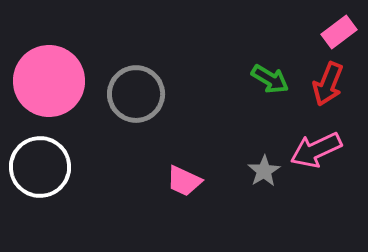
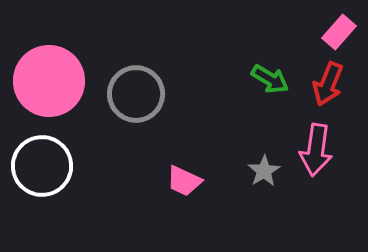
pink rectangle: rotated 12 degrees counterclockwise
pink arrow: rotated 57 degrees counterclockwise
white circle: moved 2 px right, 1 px up
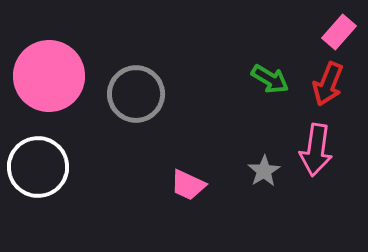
pink circle: moved 5 px up
white circle: moved 4 px left, 1 px down
pink trapezoid: moved 4 px right, 4 px down
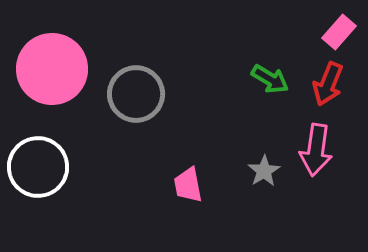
pink circle: moved 3 px right, 7 px up
pink trapezoid: rotated 54 degrees clockwise
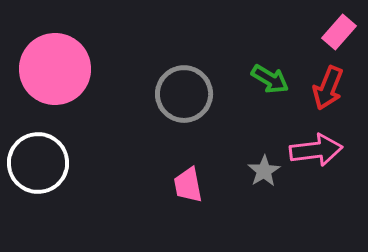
pink circle: moved 3 px right
red arrow: moved 4 px down
gray circle: moved 48 px right
pink arrow: rotated 105 degrees counterclockwise
white circle: moved 4 px up
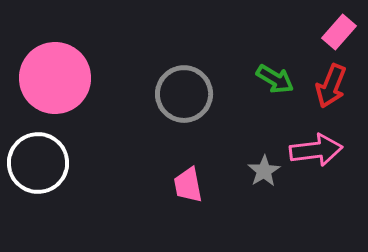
pink circle: moved 9 px down
green arrow: moved 5 px right
red arrow: moved 3 px right, 2 px up
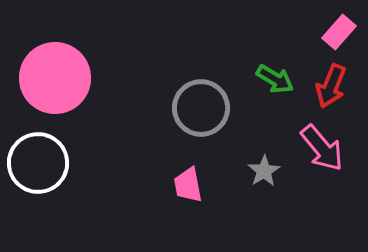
gray circle: moved 17 px right, 14 px down
pink arrow: moved 6 px right, 2 px up; rotated 57 degrees clockwise
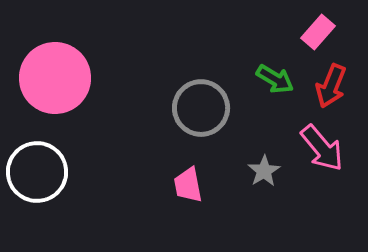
pink rectangle: moved 21 px left
white circle: moved 1 px left, 9 px down
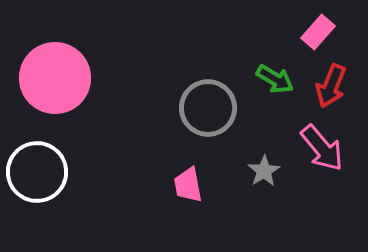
gray circle: moved 7 px right
